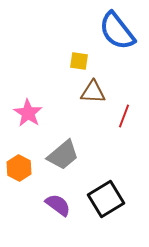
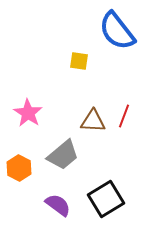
brown triangle: moved 29 px down
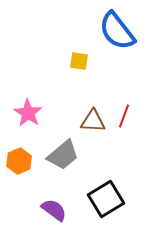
orange hexagon: moved 7 px up; rotated 10 degrees clockwise
purple semicircle: moved 4 px left, 5 px down
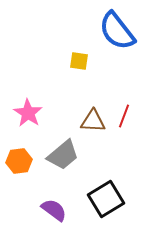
orange hexagon: rotated 15 degrees clockwise
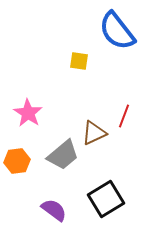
brown triangle: moved 1 px right, 12 px down; rotated 28 degrees counterclockwise
orange hexagon: moved 2 px left
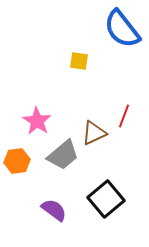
blue semicircle: moved 5 px right, 2 px up
pink star: moved 9 px right, 8 px down
black square: rotated 9 degrees counterclockwise
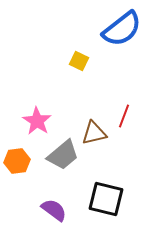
blue semicircle: rotated 90 degrees counterclockwise
yellow square: rotated 18 degrees clockwise
brown triangle: rotated 12 degrees clockwise
black square: rotated 36 degrees counterclockwise
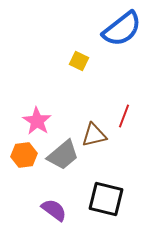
brown triangle: moved 2 px down
orange hexagon: moved 7 px right, 6 px up
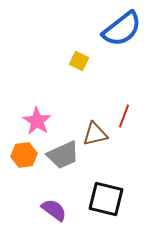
brown triangle: moved 1 px right, 1 px up
gray trapezoid: rotated 16 degrees clockwise
